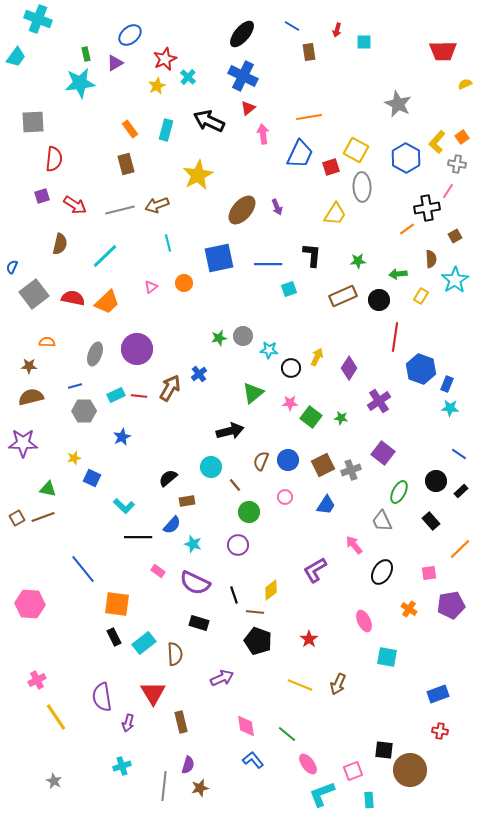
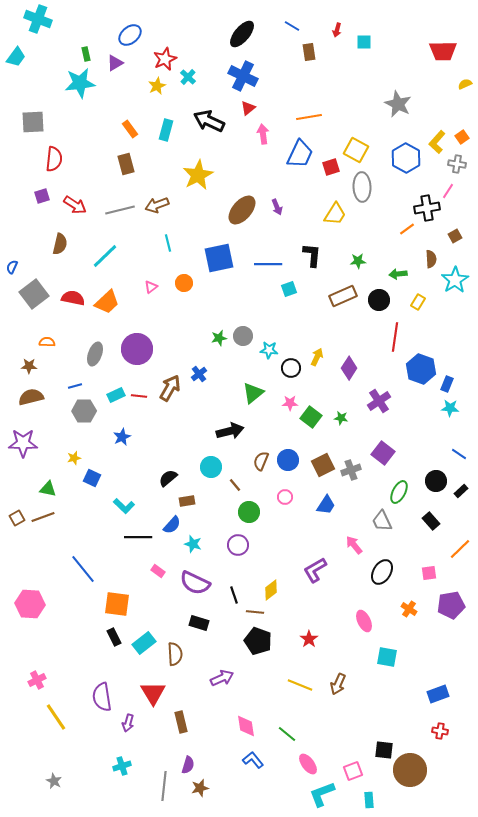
yellow rectangle at (421, 296): moved 3 px left, 6 px down
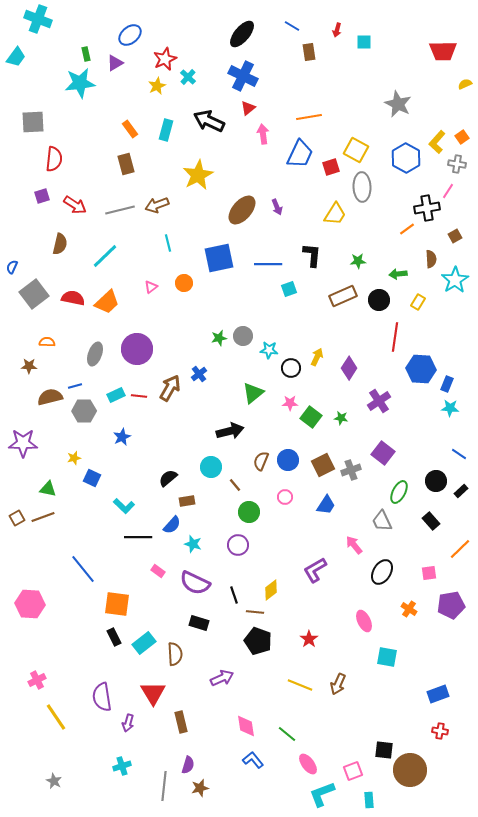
blue hexagon at (421, 369): rotated 16 degrees counterclockwise
brown semicircle at (31, 397): moved 19 px right
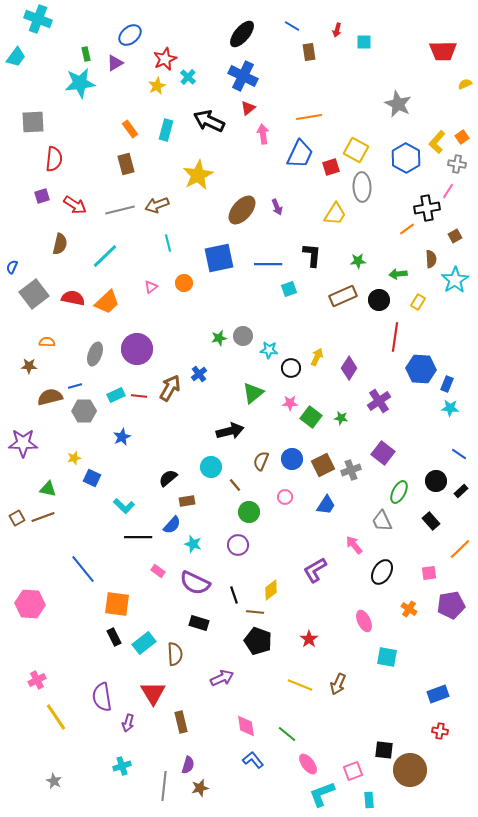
blue circle at (288, 460): moved 4 px right, 1 px up
